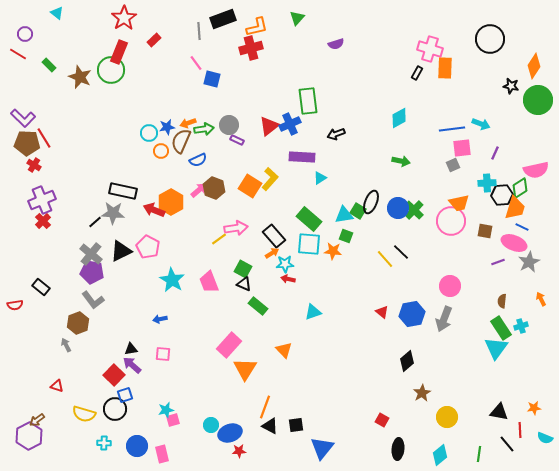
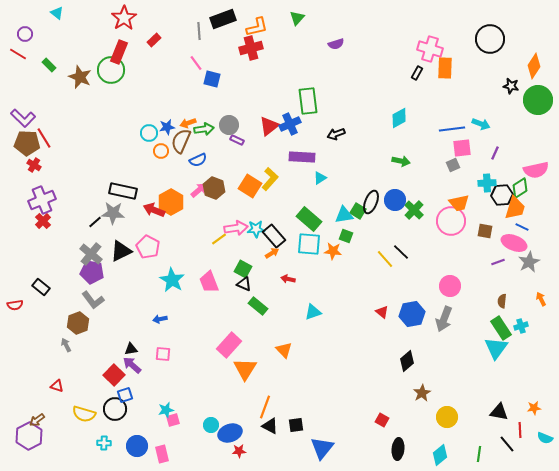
blue circle at (398, 208): moved 3 px left, 8 px up
cyan star at (285, 264): moved 29 px left, 35 px up
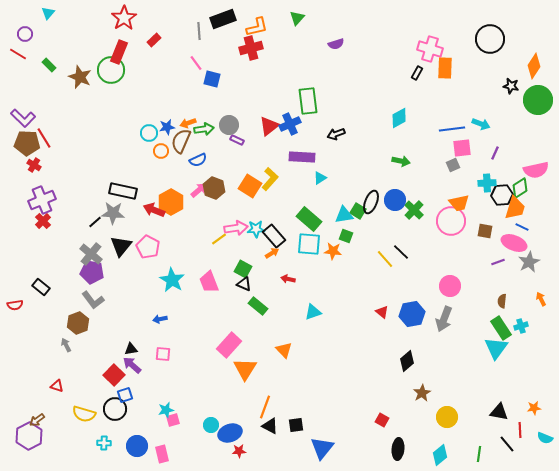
cyan triangle at (57, 13): moved 9 px left; rotated 32 degrees clockwise
black triangle at (121, 251): moved 5 px up; rotated 25 degrees counterclockwise
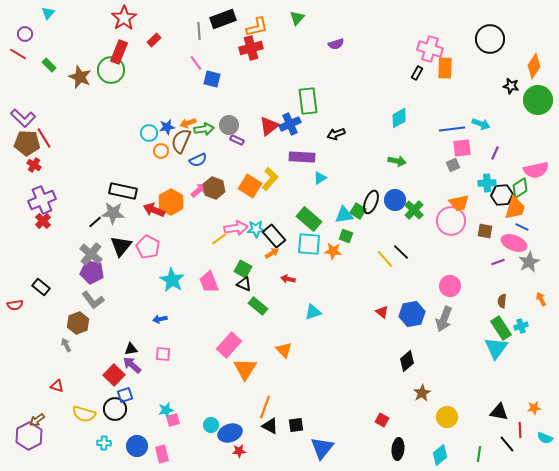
green arrow at (401, 161): moved 4 px left
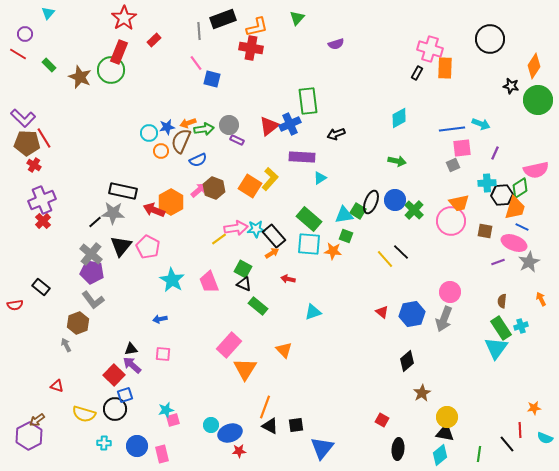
red cross at (251, 48): rotated 25 degrees clockwise
pink circle at (450, 286): moved 6 px down
black triangle at (499, 412): moved 54 px left, 21 px down
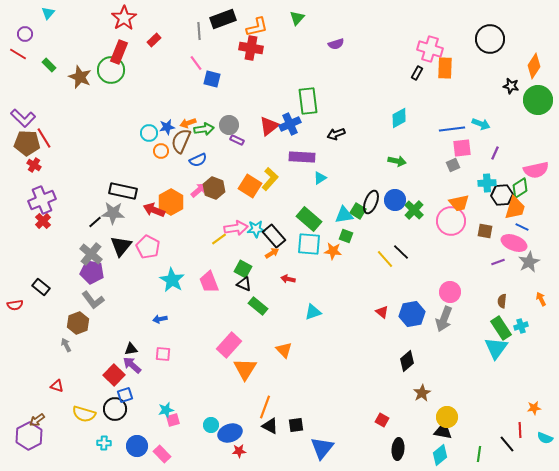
black triangle at (445, 433): moved 2 px left, 2 px up
pink rectangle at (162, 454): rotated 30 degrees counterclockwise
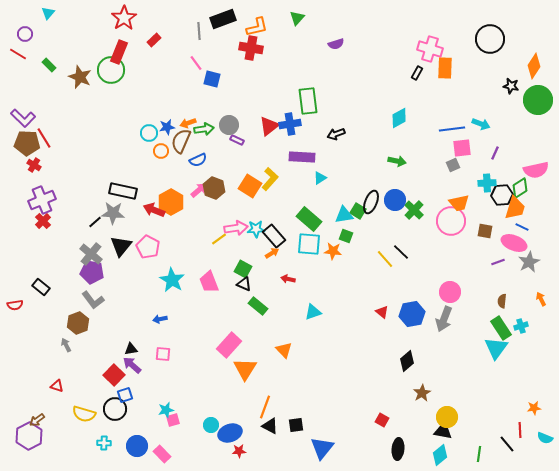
blue cross at (290, 124): rotated 15 degrees clockwise
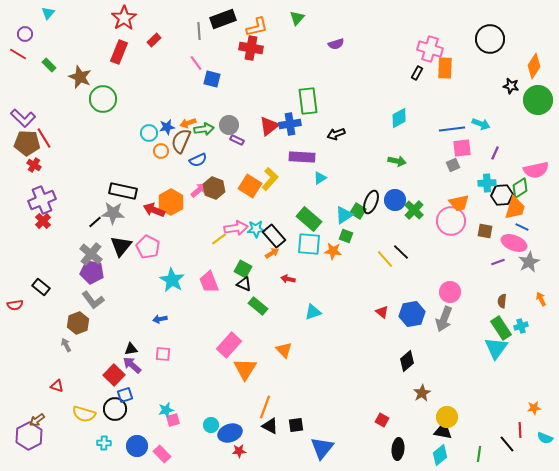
green circle at (111, 70): moved 8 px left, 29 px down
cyan triangle at (344, 215): rotated 24 degrees counterclockwise
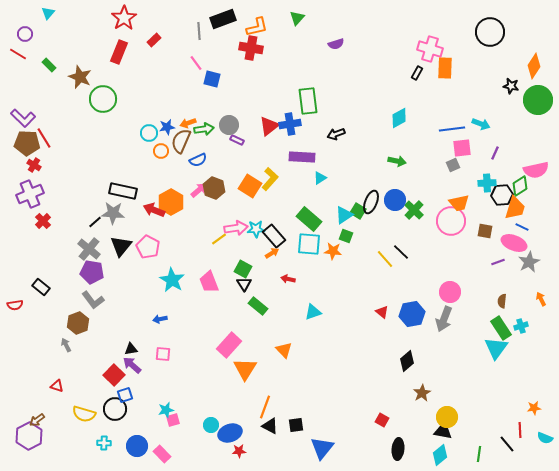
black circle at (490, 39): moved 7 px up
green diamond at (520, 188): moved 2 px up
purple cross at (42, 200): moved 12 px left, 6 px up
gray cross at (91, 254): moved 2 px left, 5 px up
black triangle at (244, 284): rotated 35 degrees clockwise
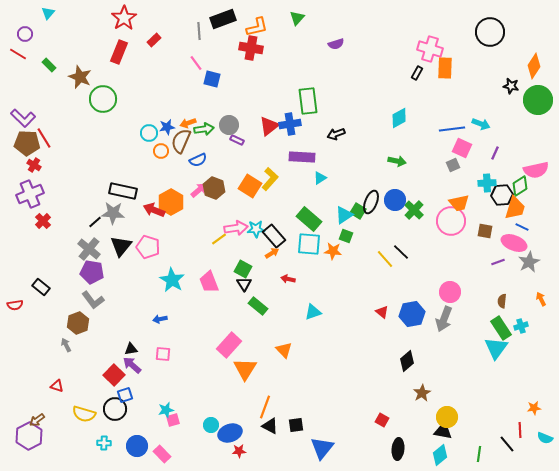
pink square at (462, 148): rotated 30 degrees clockwise
pink pentagon at (148, 247): rotated 10 degrees counterclockwise
